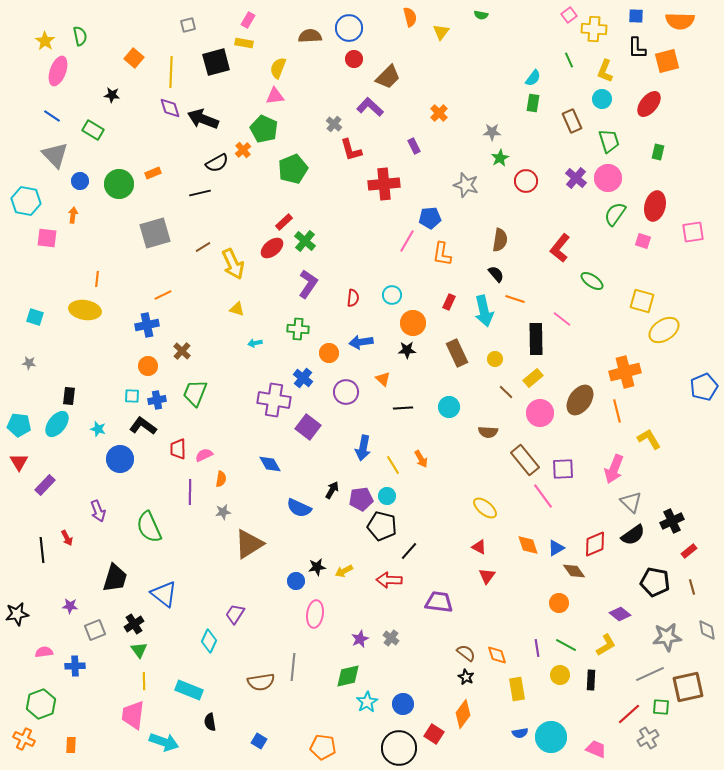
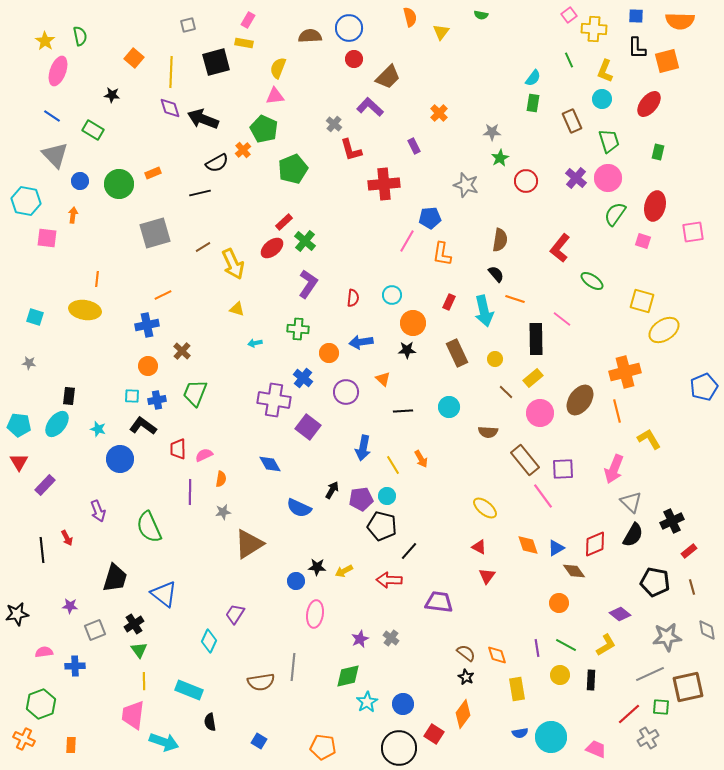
black line at (403, 408): moved 3 px down
black semicircle at (633, 535): rotated 25 degrees counterclockwise
black star at (317, 567): rotated 12 degrees clockwise
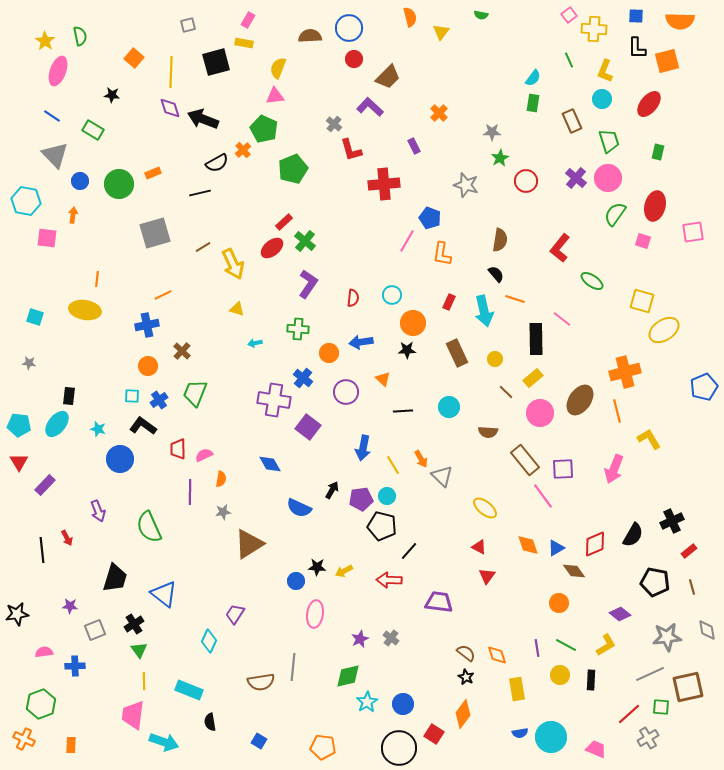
blue pentagon at (430, 218): rotated 25 degrees clockwise
blue cross at (157, 400): moved 2 px right; rotated 24 degrees counterclockwise
gray triangle at (631, 502): moved 189 px left, 26 px up
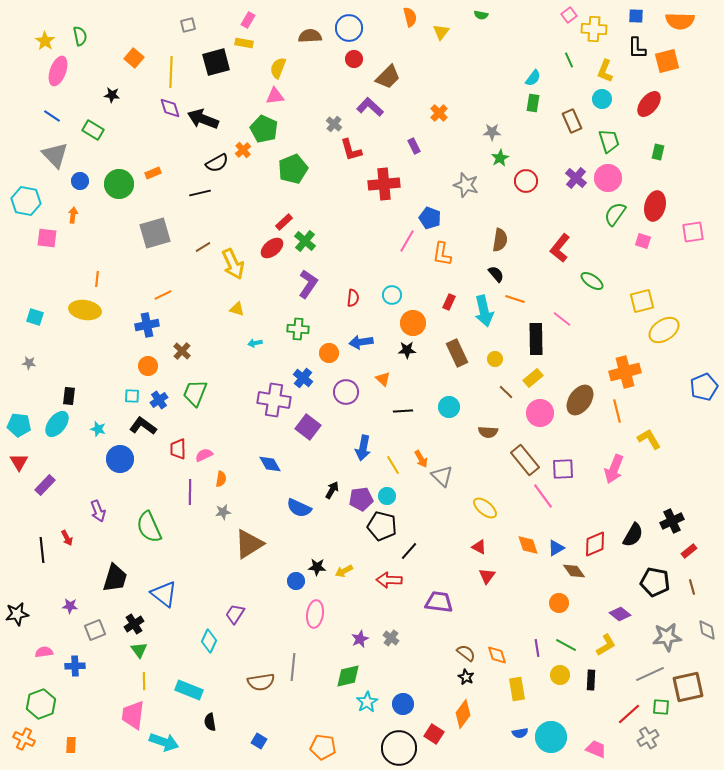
yellow square at (642, 301): rotated 30 degrees counterclockwise
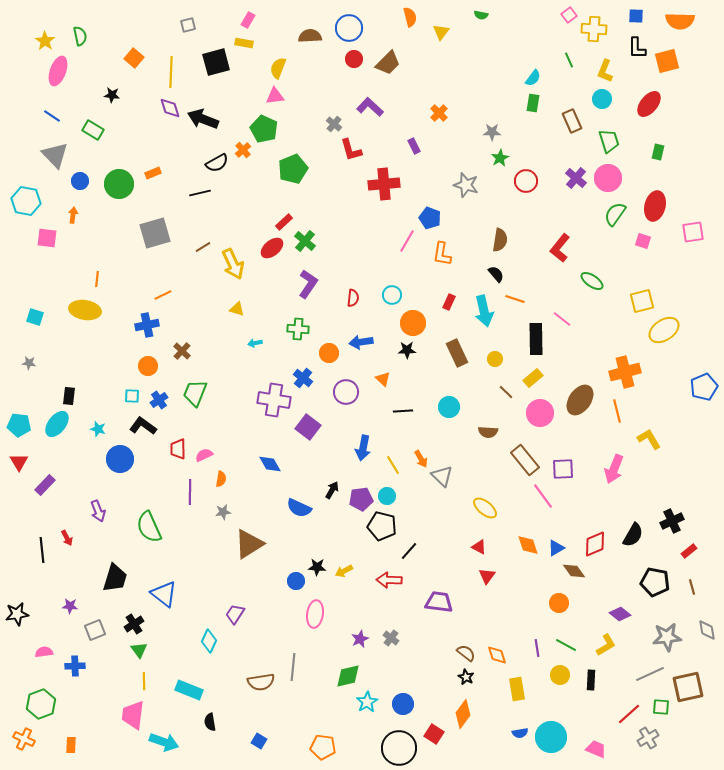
brown trapezoid at (388, 77): moved 14 px up
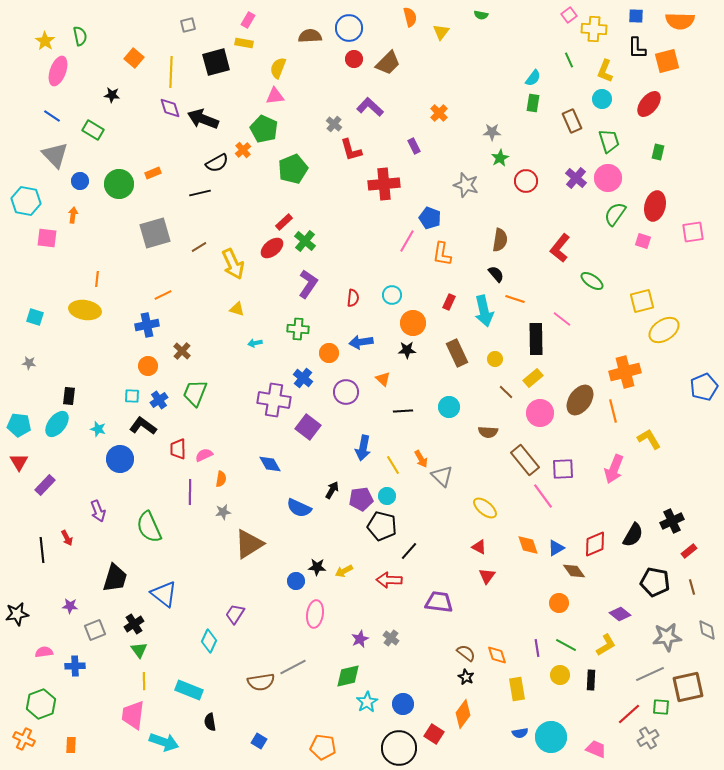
brown line at (203, 247): moved 4 px left
orange line at (617, 411): moved 4 px left
gray line at (293, 667): rotated 56 degrees clockwise
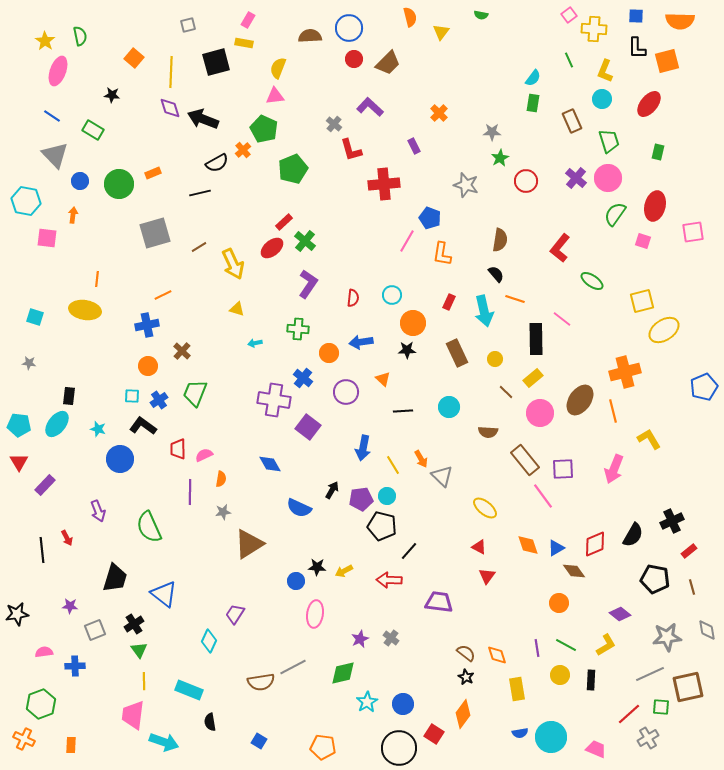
black pentagon at (655, 582): moved 3 px up
green diamond at (348, 676): moved 5 px left, 3 px up
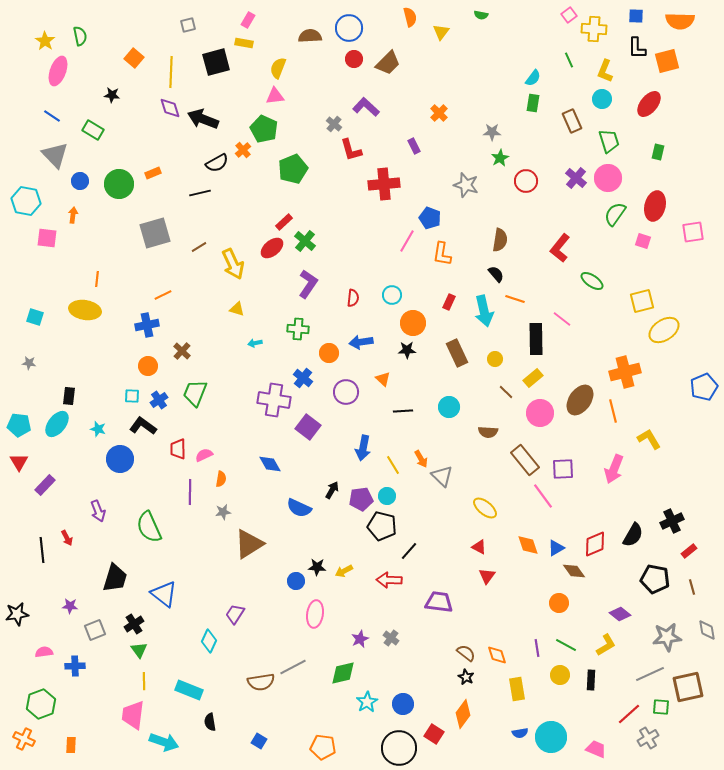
purple L-shape at (370, 107): moved 4 px left
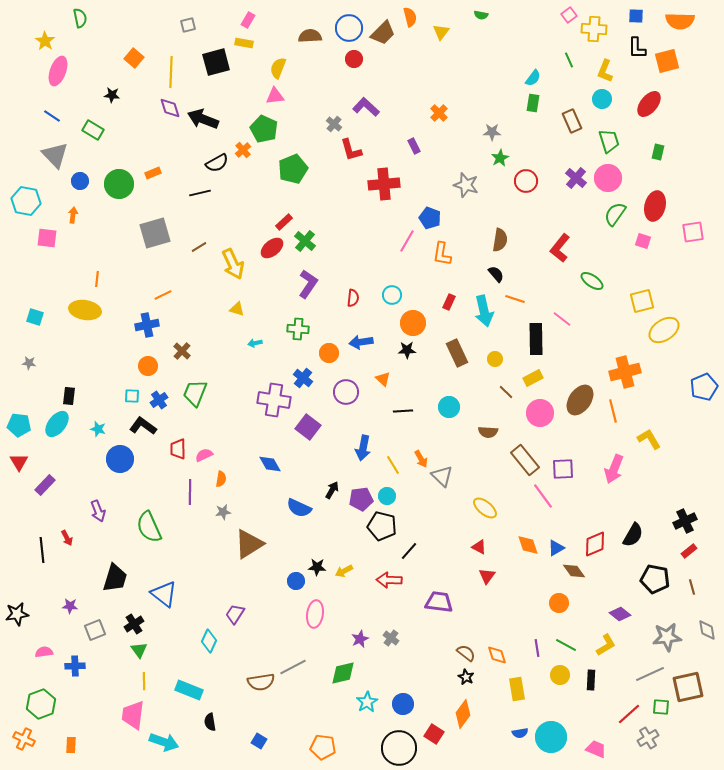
green semicircle at (80, 36): moved 18 px up
brown trapezoid at (388, 63): moved 5 px left, 30 px up
yellow rectangle at (533, 378): rotated 12 degrees clockwise
black cross at (672, 521): moved 13 px right
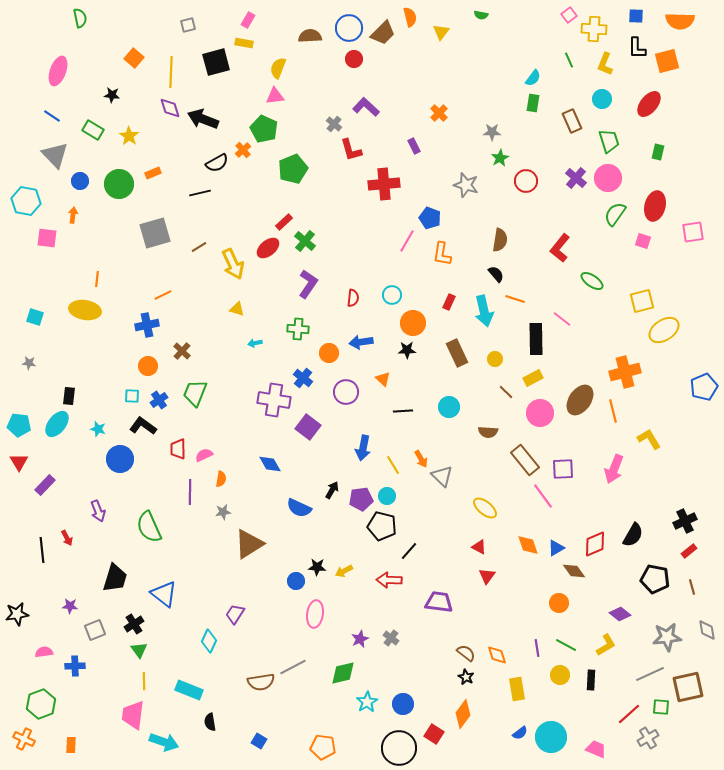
yellow star at (45, 41): moved 84 px right, 95 px down
yellow L-shape at (605, 71): moved 7 px up
red ellipse at (272, 248): moved 4 px left
blue semicircle at (520, 733): rotated 28 degrees counterclockwise
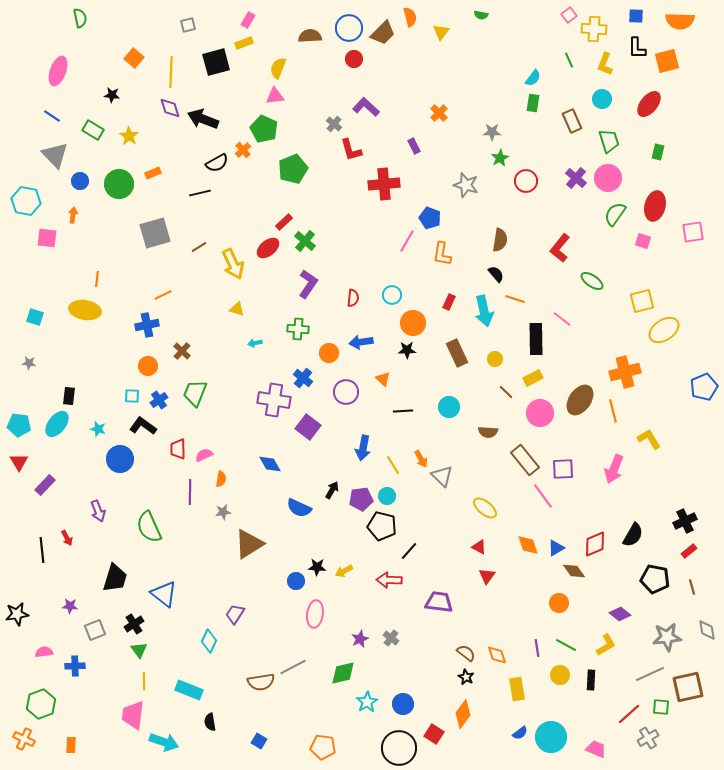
yellow rectangle at (244, 43): rotated 30 degrees counterclockwise
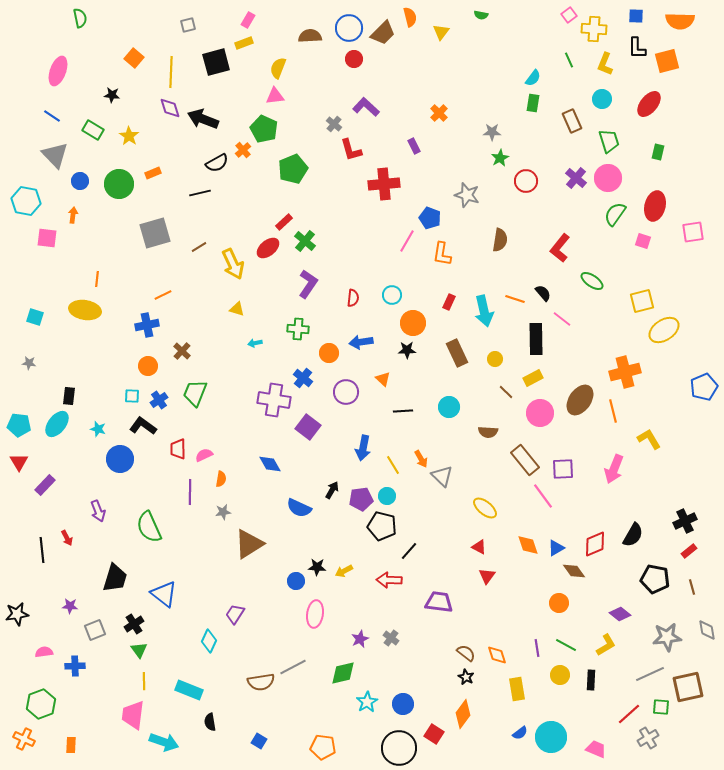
gray star at (466, 185): moved 1 px right, 10 px down
black semicircle at (496, 274): moved 47 px right, 19 px down
